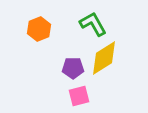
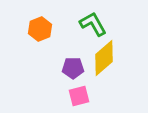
orange hexagon: moved 1 px right
yellow diamond: rotated 9 degrees counterclockwise
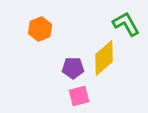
green L-shape: moved 33 px right
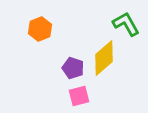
purple pentagon: rotated 20 degrees clockwise
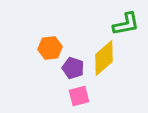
green L-shape: rotated 108 degrees clockwise
orange hexagon: moved 10 px right, 19 px down; rotated 15 degrees clockwise
